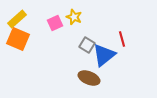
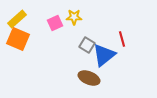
yellow star: rotated 21 degrees counterclockwise
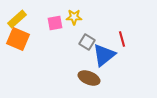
pink square: rotated 14 degrees clockwise
gray square: moved 3 px up
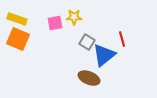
yellow rectangle: rotated 60 degrees clockwise
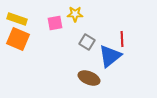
yellow star: moved 1 px right, 3 px up
red line: rotated 14 degrees clockwise
blue triangle: moved 6 px right, 1 px down
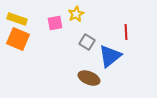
yellow star: moved 1 px right; rotated 28 degrees counterclockwise
red line: moved 4 px right, 7 px up
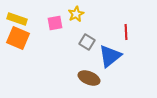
orange square: moved 1 px up
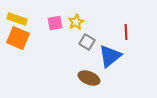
yellow star: moved 8 px down
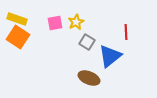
orange square: moved 1 px up; rotated 10 degrees clockwise
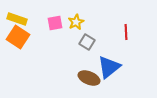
blue triangle: moved 1 px left, 11 px down
